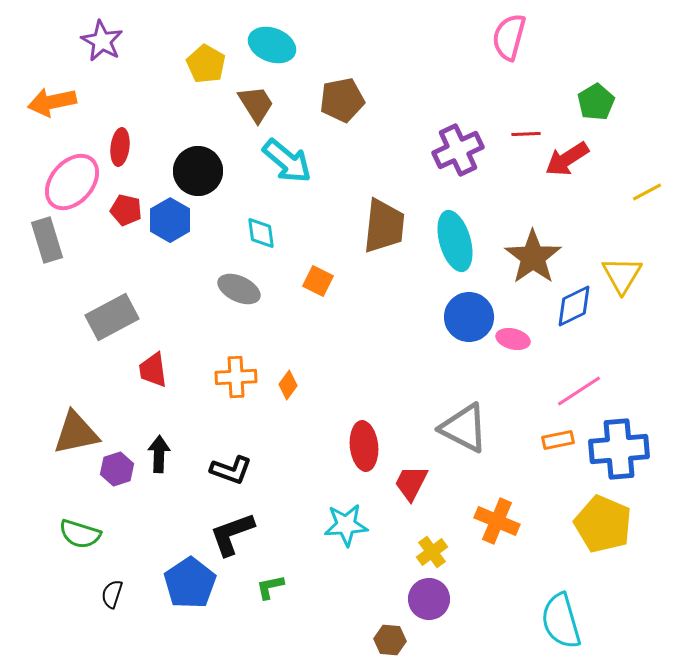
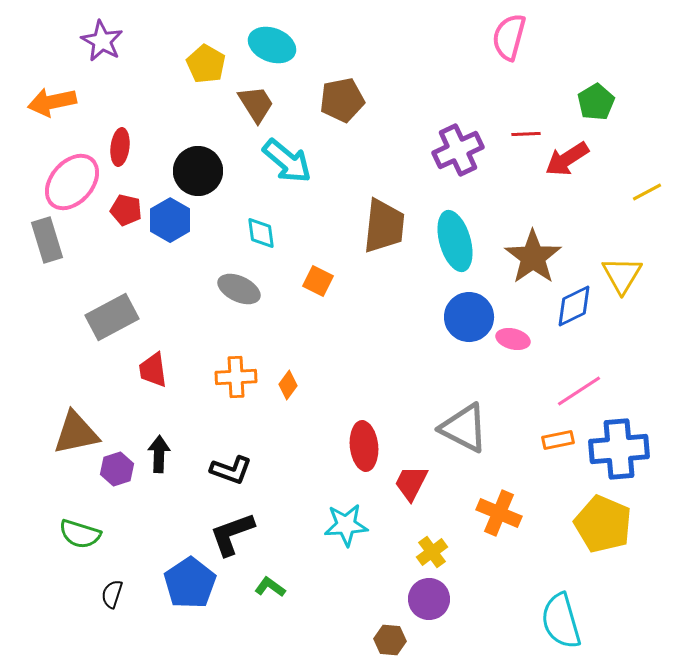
orange cross at (497, 521): moved 2 px right, 8 px up
green L-shape at (270, 587): rotated 48 degrees clockwise
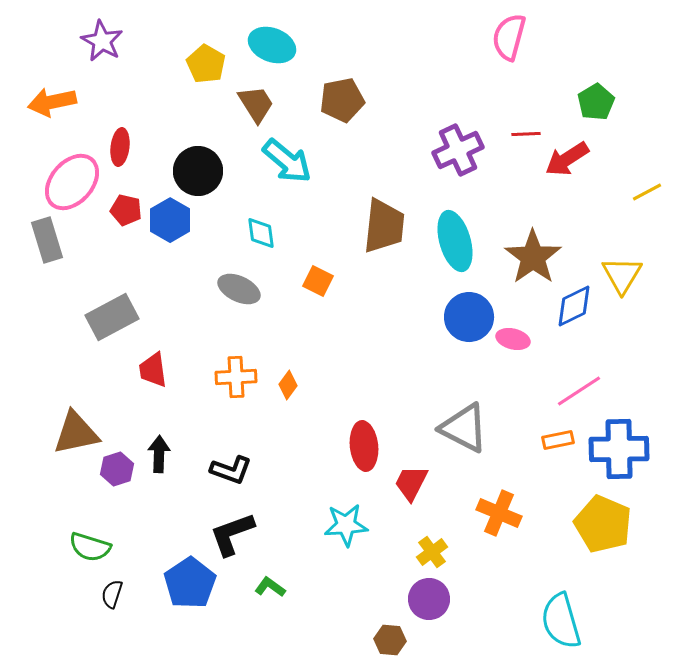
blue cross at (619, 449): rotated 4 degrees clockwise
green semicircle at (80, 534): moved 10 px right, 13 px down
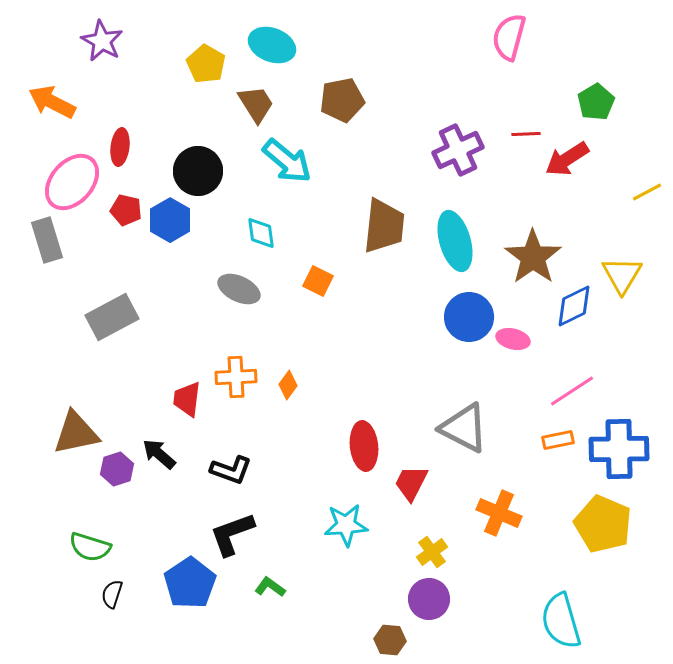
orange arrow at (52, 102): rotated 39 degrees clockwise
red trapezoid at (153, 370): moved 34 px right, 29 px down; rotated 15 degrees clockwise
pink line at (579, 391): moved 7 px left
black arrow at (159, 454): rotated 51 degrees counterclockwise
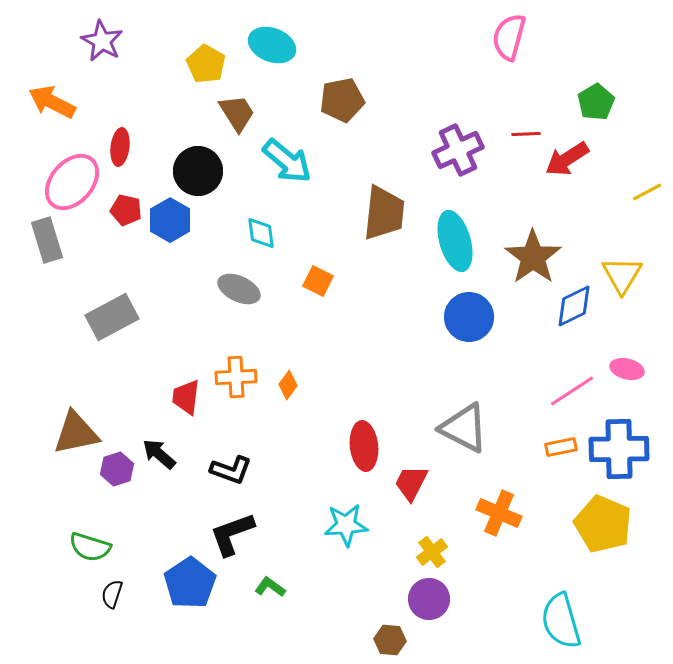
brown trapezoid at (256, 104): moved 19 px left, 9 px down
brown trapezoid at (384, 226): moved 13 px up
pink ellipse at (513, 339): moved 114 px right, 30 px down
red trapezoid at (187, 399): moved 1 px left, 2 px up
orange rectangle at (558, 440): moved 3 px right, 7 px down
